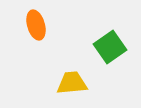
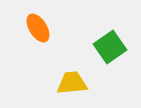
orange ellipse: moved 2 px right, 3 px down; rotated 16 degrees counterclockwise
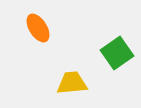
green square: moved 7 px right, 6 px down
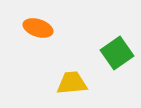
orange ellipse: rotated 40 degrees counterclockwise
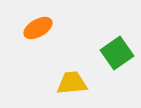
orange ellipse: rotated 48 degrees counterclockwise
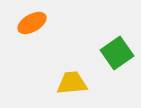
orange ellipse: moved 6 px left, 5 px up
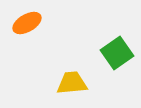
orange ellipse: moved 5 px left
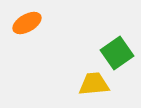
yellow trapezoid: moved 22 px right, 1 px down
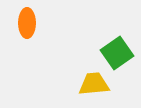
orange ellipse: rotated 60 degrees counterclockwise
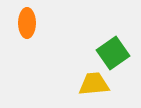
green square: moved 4 px left
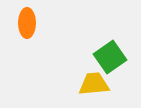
green square: moved 3 px left, 4 px down
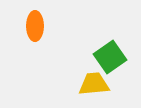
orange ellipse: moved 8 px right, 3 px down
